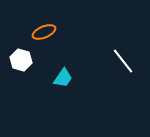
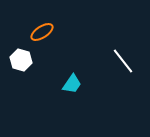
orange ellipse: moved 2 px left; rotated 10 degrees counterclockwise
cyan trapezoid: moved 9 px right, 6 px down
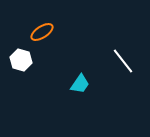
cyan trapezoid: moved 8 px right
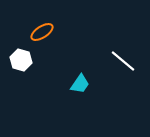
white line: rotated 12 degrees counterclockwise
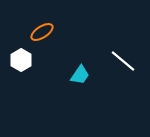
white hexagon: rotated 15 degrees clockwise
cyan trapezoid: moved 9 px up
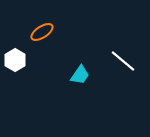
white hexagon: moved 6 px left
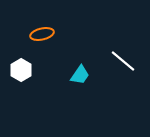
orange ellipse: moved 2 px down; rotated 20 degrees clockwise
white hexagon: moved 6 px right, 10 px down
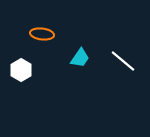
orange ellipse: rotated 20 degrees clockwise
cyan trapezoid: moved 17 px up
